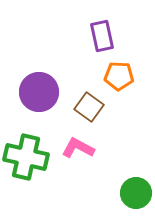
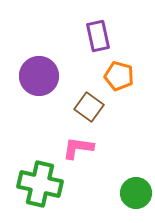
purple rectangle: moved 4 px left
orange pentagon: rotated 12 degrees clockwise
purple circle: moved 16 px up
pink L-shape: rotated 20 degrees counterclockwise
green cross: moved 14 px right, 27 px down
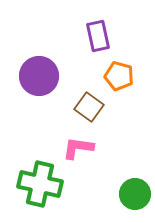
green circle: moved 1 px left, 1 px down
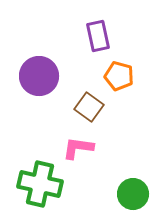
green circle: moved 2 px left
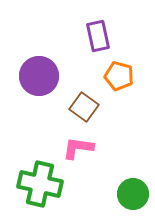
brown square: moved 5 px left
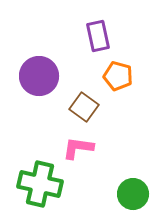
orange pentagon: moved 1 px left
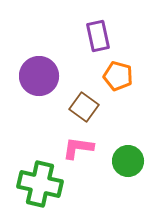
green circle: moved 5 px left, 33 px up
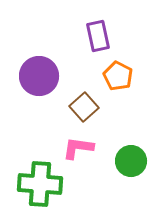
orange pentagon: rotated 12 degrees clockwise
brown square: rotated 12 degrees clockwise
green circle: moved 3 px right
green cross: rotated 9 degrees counterclockwise
